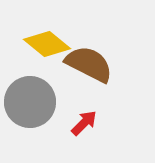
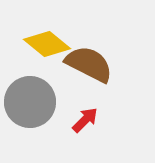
red arrow: moved 1 px right, 3 px up
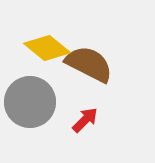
yellow diamond: moved 4 px down
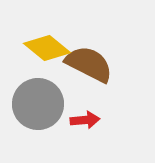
gray circle: moved 8 px right, 2 px down
red arrow: rotated 40 degrees clockwise
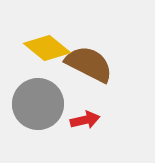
red arrow: rotated 8 degrees counterclockwise
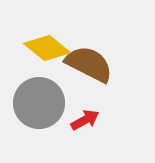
gray circle: moved 1 px right, 1 px up
red arrow: rotated 16 degrees counterclockwise
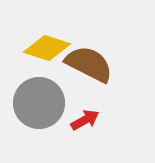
yellow diamond: rotated 21 degrees counterclockwise
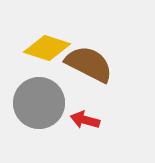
red arrow: rotated 136 degrees counterclockwise
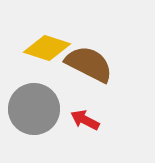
gray circle: moved 5 px left, 6 px down
red arrow: rotated 12 degrees clockwise
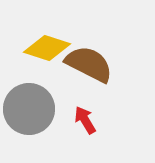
gray circle: moved 5 px left
red arrow: rotated 32 degrees clockwise
